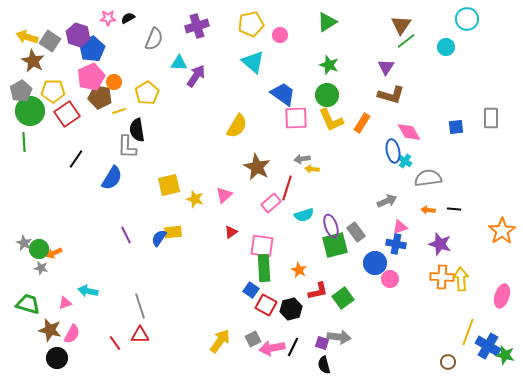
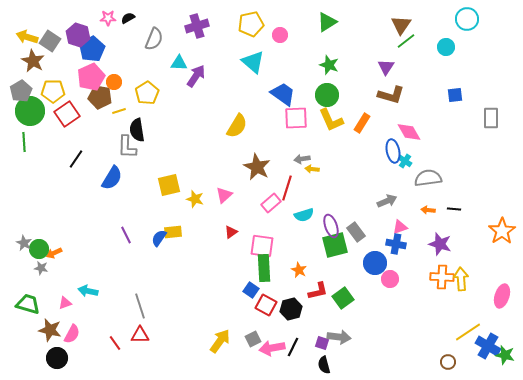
blue square at (456, 127): moved 1 px left, 32 px up
yellow line at (468, 332): rotated 36 degrees clockwise
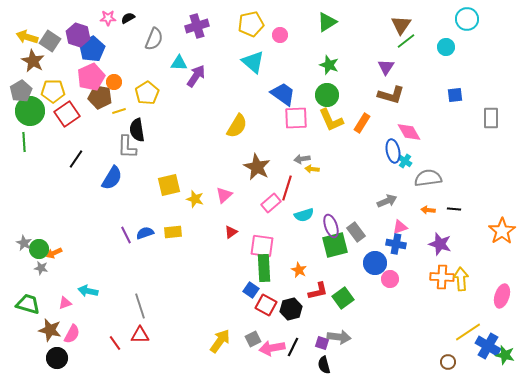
blue semicircle at (159, 238): moved 14 px left, 5 px up; rotated 36 degrees clockwise
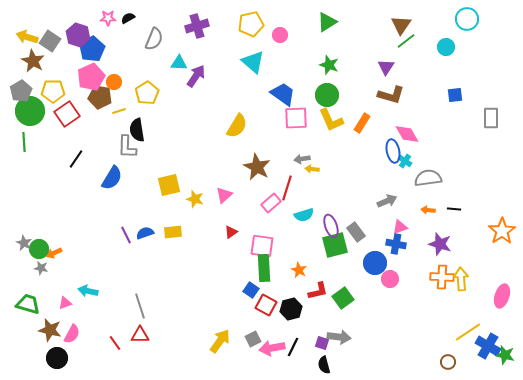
pink diamond at (409, 132): moved 2 px left, 2 px down
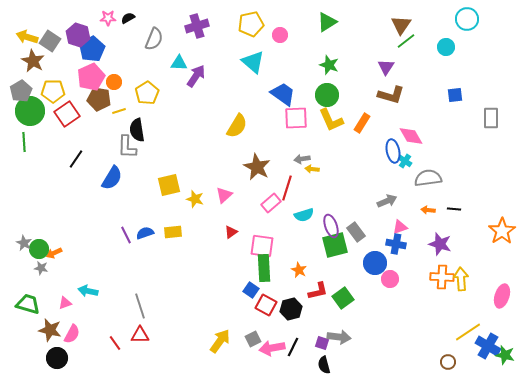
brown pentagon at (100, 97): moved 1 px left, 2 px down
pink diamond at (407, 134): moved 4 px right, 2 px down
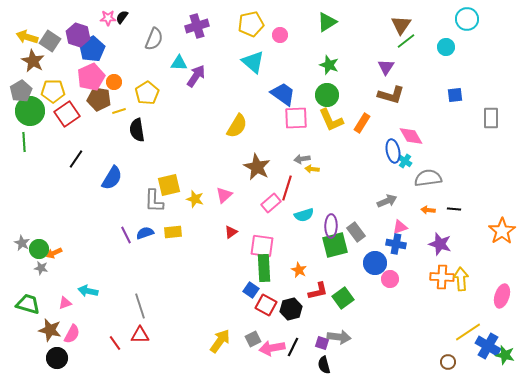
black semicircle at (128, 18): moved 6 px left, 1 px up; rotated 24 degrees counterclockwise
gray L-shape at (127, 147): moved 27 px right, 54 px down
purple ellipse at (331, 226): rotated 20 degrees clockwise
gray star at (24, 243): moved 2 px left
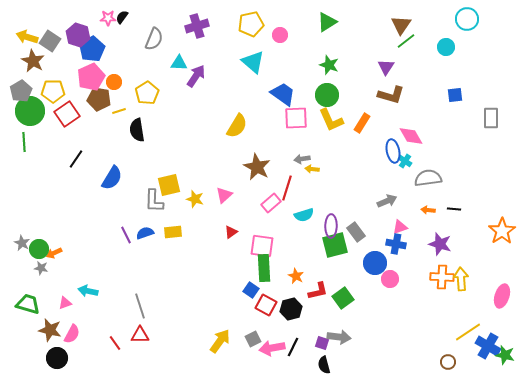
orange star at (299, 270): moved 3 px left, 6 px down
